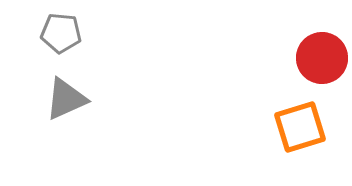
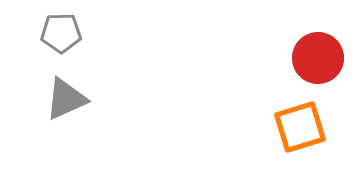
gray pentagon: rotated 6 degrees counterclockwise
red circle: moved 4 px left
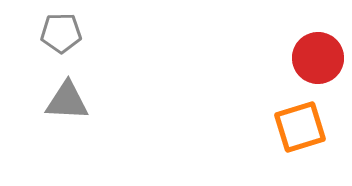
gray triangle: moved 1 px right, 2 px down; rotated 27 degrees clockwise
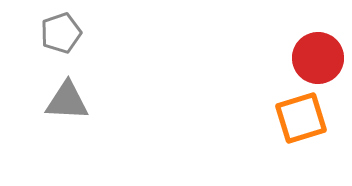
gray pentagon: rotated 18 degrees counterclockwise
orange square: moved 1 px right, 9 px up
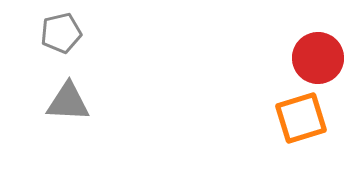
gray pentagon: rotated 6 degrees clockwise
gray triangle: moved 1 px right, 1 px down
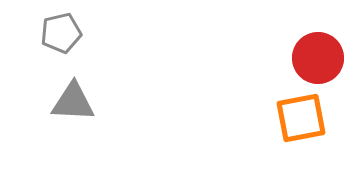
gray triangle: moved 5 px right
orange square: rotated 6 degrees clockwise
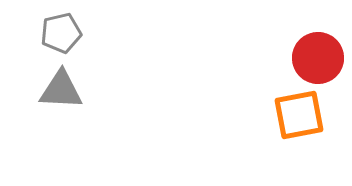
gray triangle: moved 12 px left, 12 px up
orange square: moved 2 px left, 3 px up
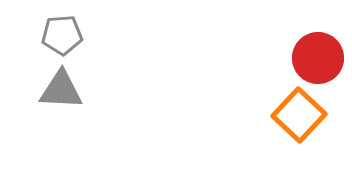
gray pentagon: moved 1 px right, 2 px down; rotated 9 degrees clockwise
orange square: rotated 36 degrees counterclockwise
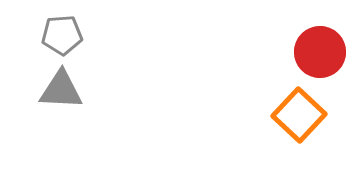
red circle: moved 2 px right, 6 px up
